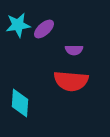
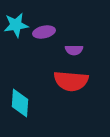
cyan star: moved 2 px left
purple ellipse: moved 3 px down; rotated 30 degrees clockwise
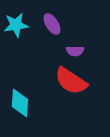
purple ellipse: moved 8 px right, 8 px up; rotated 70 degrees clockwise
purple semicircle: moved 1 px right, 1 px down
red semicircle: rotated 28 degrees clockwise
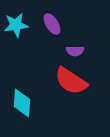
cyan diamond: moved 2 px right
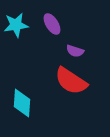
purple semicircle: rotated 18 degrees clockwise
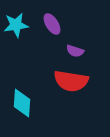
red semicircle: rotated 24 degrees counterclockwise
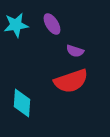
red semicircle: rotated 28 degrees counterclockwise
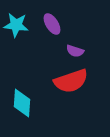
cyan star: rotated 15 degrees clockwise
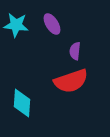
purple semicircle: rotated 78 degrees clockwise
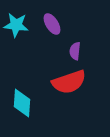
red semicircle: moved 2 px left, 1 px down
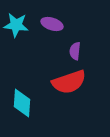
purple ellipse: rotated 40 degrees counterclockwise
